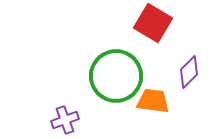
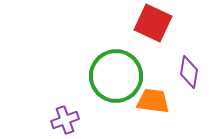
red square: rotated 6 degrees counterclockwise
purple diamond: rotated 36 degrees counterclockwise
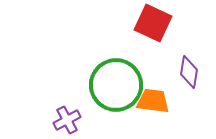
green circle: moved 9 px down
purple cross: moved 2 px right; rotated 8 degrees counterclockwise
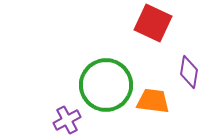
green circle: moved 10 px left
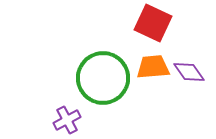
purple diamond: rotated 44 degrees counterclockwise
green circle: moved 3 px left, 7 px up
orange trapezoid: moved 34 px up; rotated 12 degrees counterclockwise
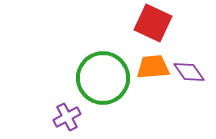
purple cross: moved 3 px up
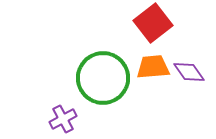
red square: rotated 27 degrees clockwise
purple cross: moved 4 px left, 2 px down
